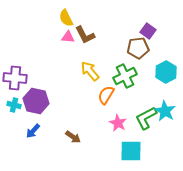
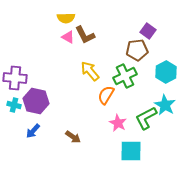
yellow semicircle: rotated 66 degrees counterclockwise
pink triangle: rotated 24 degrees clockwise
brown pentagon: moved 1 px left, 2 px down
cyan star: moved 6 px up
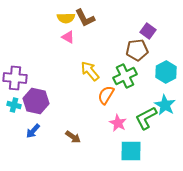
brown L-shape: moved 17 px up
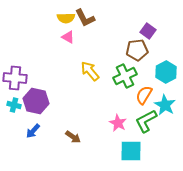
orange semicircle: moved 38 px right
green L-shape: moved 3 px down
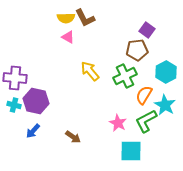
purple square: moved 1 px left, 1 px up
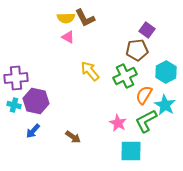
purple cross: moved 1 px right; rotated 10 degrees counterclockwise
